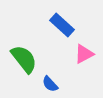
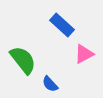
green semicircle: moved 1 px left, 1 px down
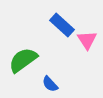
pink triangle: moved 3 px right, 14 px up; rotated 35 degrees counterclockwise
green semicircle: rotated 88 degrees counterclockwise
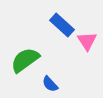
pink triangle: moved 1 px down
green semicircle: moved 2 px right
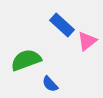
pink triangle: rotated 25 degrees clockwise
green semicircle: moved 1 px right; rotated 16 degrees clockwise
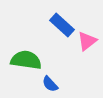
green semicircle: rotated 28 degrees clockwise
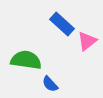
blue rectangle: moved 1 px up
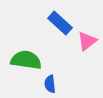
blue rectangle: moved 2 px left, 1 px up
blue semicircle: rotated 36 degrees clockwise
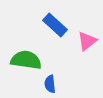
blue rectangle: moved 5 px left, 2 px down
